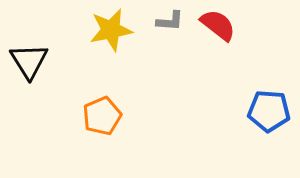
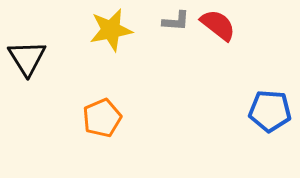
gray L-shape: moved 6 px right
black triangle: moved 2 px left, 3 px up
blue pentagon: moved 1 px right
orange pentagon: moved 2 px down
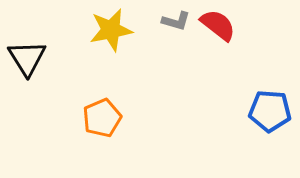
gray L-shape: rotated 12 degrees clockwise
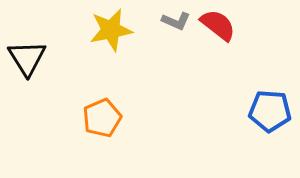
gray L-shape: rotated 8 degrees clockwise
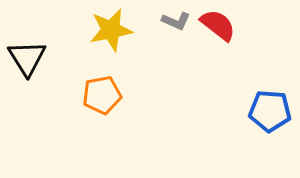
orange pentagon: moved 23 px up; rotated 12 degrees clockwise
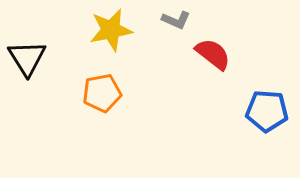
gray L-shape: moved 1 px up
red semicircle: moved 5 px left, 29 px down
orange pentagon: moved 2 px up
blue pentagon: moved 3 px left
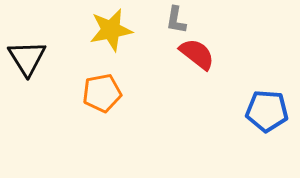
gray L-shape: rotated 76 degrees clockwise
red semicircle: moved 16 px left
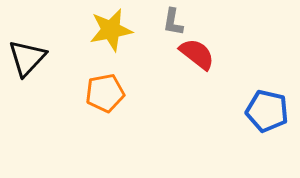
gray L-shape: moved 3 px left, 2 px down
black triangle: rotated 15 degrees clockwise
orange pentagon: moved 3 px right
blue pentagon: rotated 9 degrees clockwise
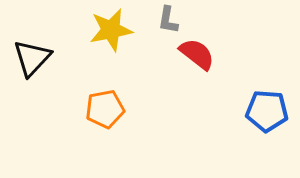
gray L-shape: moved 5 px left, 2 px up
black triangle: moved 5 px right
orange pentagon: moved 16 px down
blue pentagon: rotated 9 degrees counterclockwise
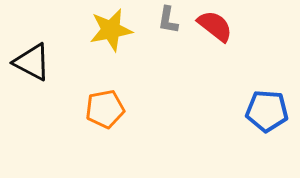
red semicircle: moved 18 px right, 28 px up
black triangle: moved 4 px down; rotated 45 degrees counterclockwise
